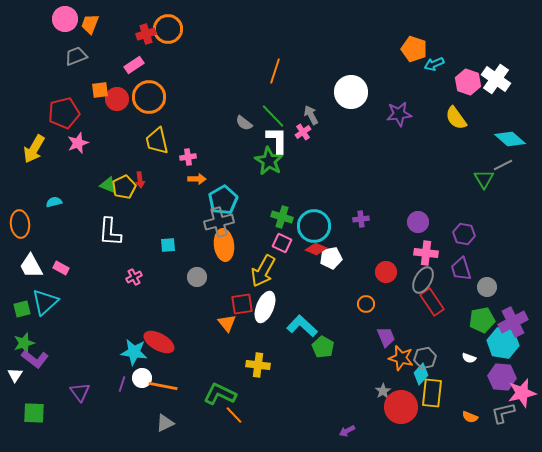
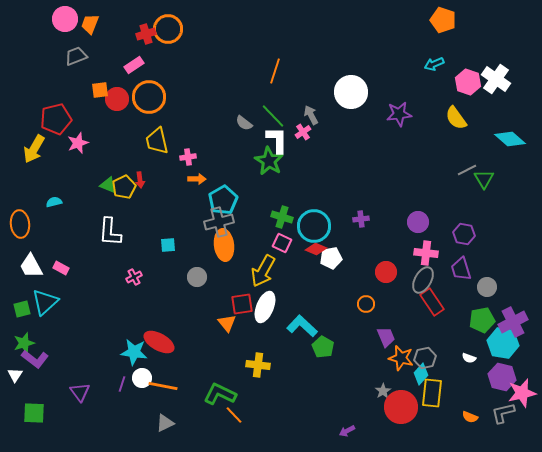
orange pentagon at (414, 49): moved 29 px right, 29 px up
red pentagon at (64, 113): moved 8 px left, 6 px down
gray line at (503, 165): moved 36 px left, 5 px down
purple hexagon at (502, 377): rotated 8 degrees clockwise
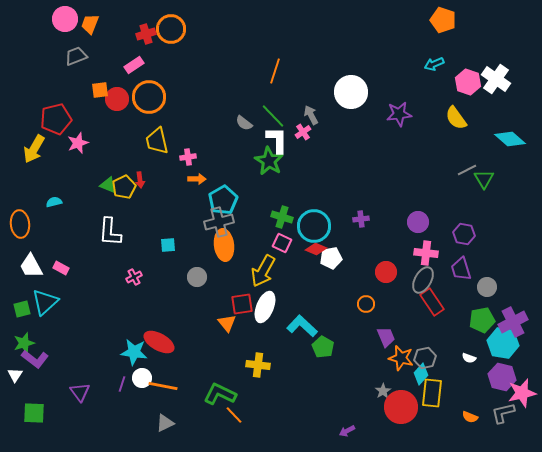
orange circle at (168, 29): moved 3 px right
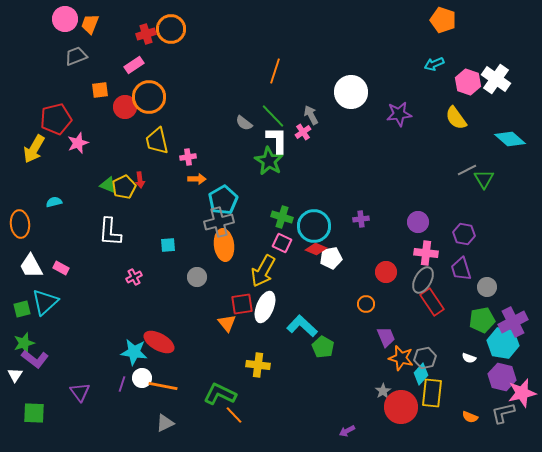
red circle at (117, 99): moved 8 px right, 8 px down
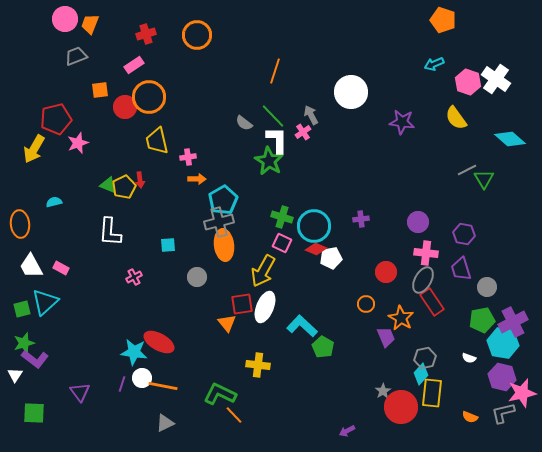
orange circle at (171, 29): moved 26 px right, 6 px down
purple star at (399, 114): moved 3 px right, 8 px down; rotated 15 degrees clockwise
orange star at (401, 358): moved 40 px up; rotated 15 degrees clockwise
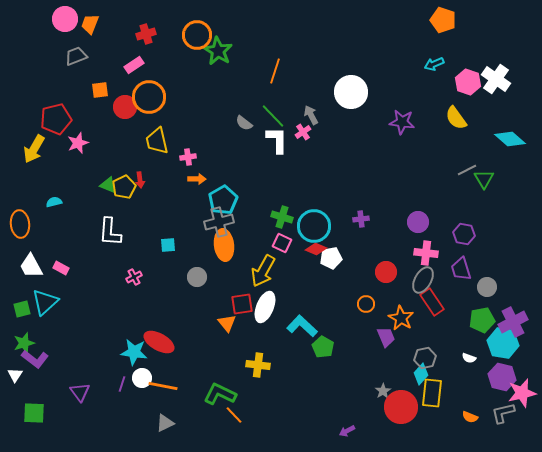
green star at (269, 161): moved 51 px left, 110 px up
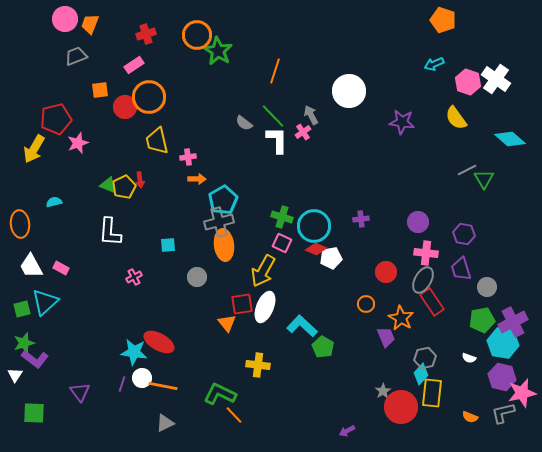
white circle at (351, 92): moved 2 px left, 1 px up
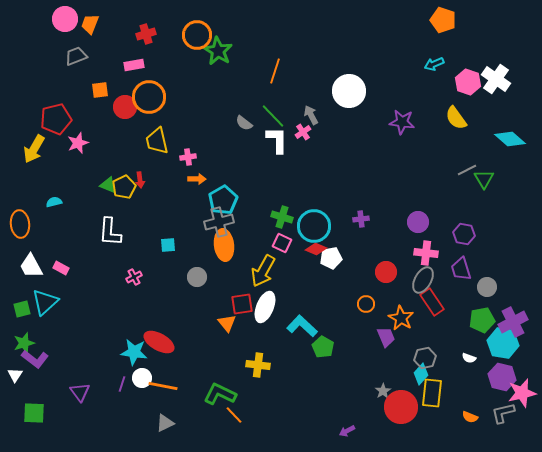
pink rectangle at (134, 65): rotated 24 degrees clockwise
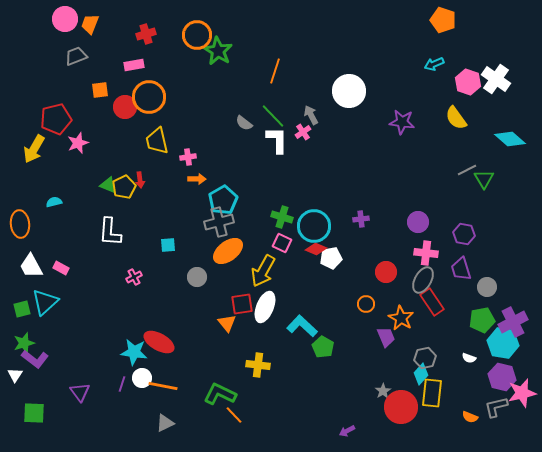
orange ellipse at (224, 245): moved 4 px right, 6 px down; rotated 60 degrees clockwise
gray L-shape at (503, 413): moved 7 px left, 6 px up
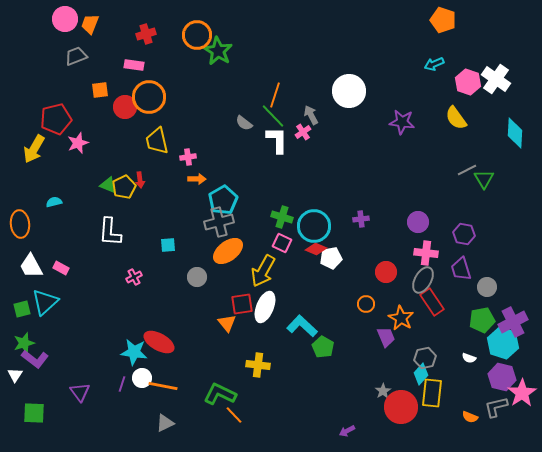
pink rectangle at (134, 65): rotated 18 degrees clockwise
orange line at (275, 71): moved 24 px down
cyan diamond at (510, 139): moved 5 px right, 6 px up; rotated 52 degrees clockwise
cyan hexagon at (503, 343): rotated 8 degrees clockwise
pink star at (522, 393): rotated 20 degrees counterclockwise
